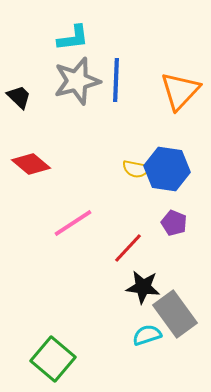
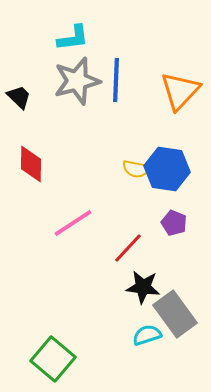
red diamond: rotated 51 degrees clockwise
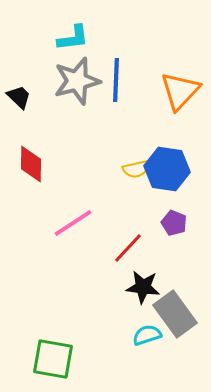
yellow semicircle: rotated 24 degrees counterclockwise
green square: rotated 30 degrees counterclockwise
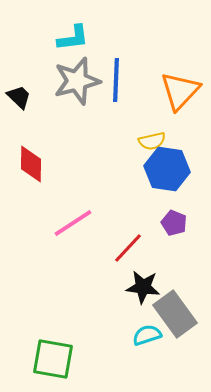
yellow semicircle: moved 16 px right, 28 px up
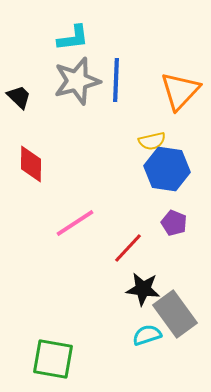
pink line: moved 2 px right
black star: moved 2 px down
